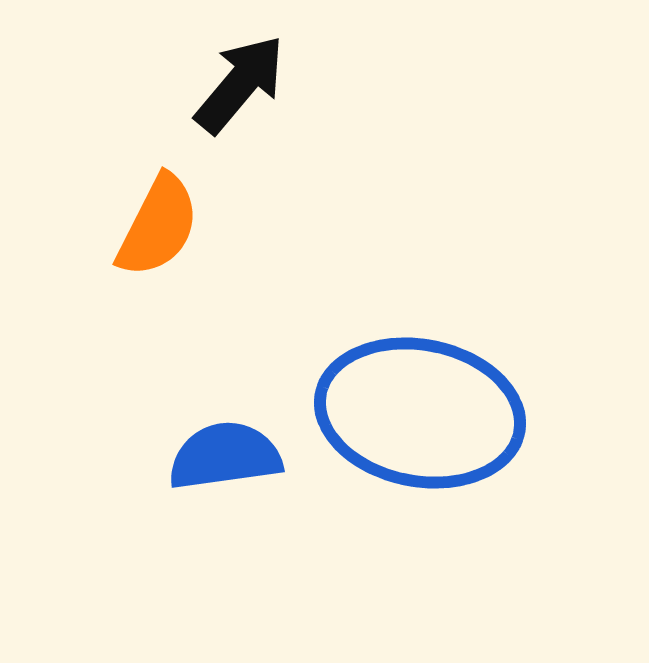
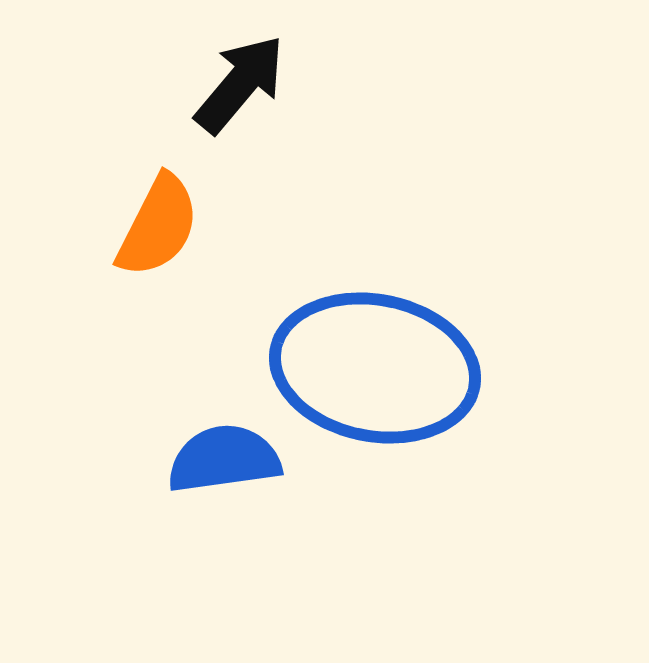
blue ellipse: moved 45 px left, 45 px up
blue semicircle: moved 1 px left, 3 px down
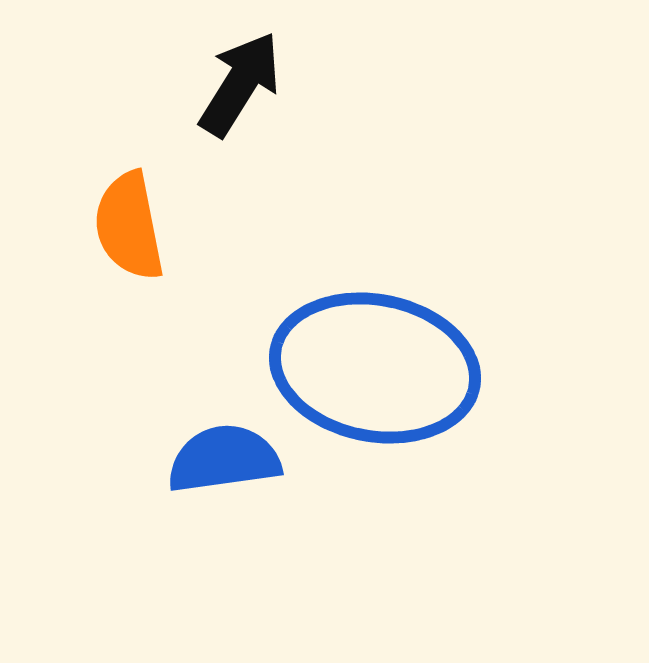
black arrow: rotated 8 degrees counterclockwise
orange semicircle: moved 29 px left; rotated 142 degrees clockwise
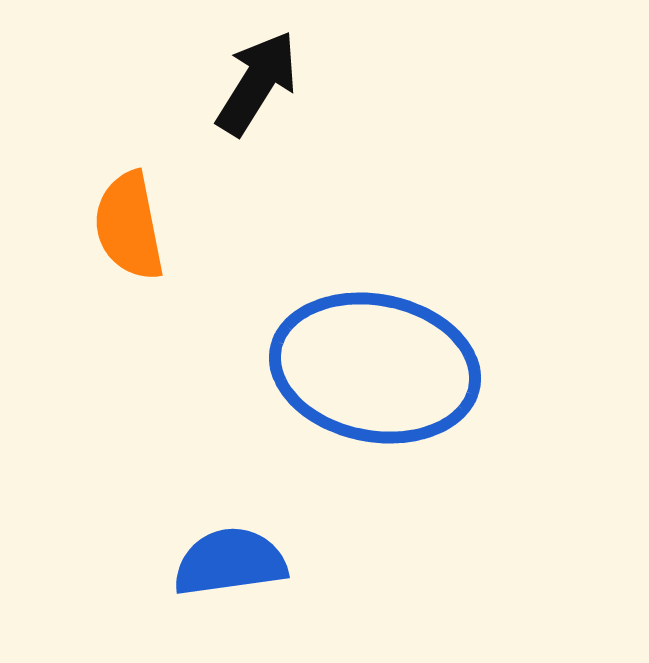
black arrow: moved 17 px right, 1 px up
blue semicircle: moved 6 px right, 103 px down
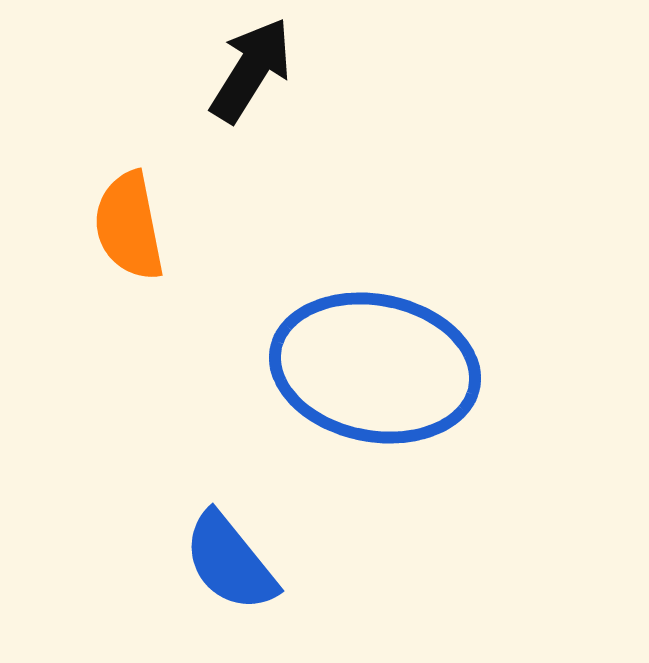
black arrow: moved 6 px left, 13 px up
blue semicircle: rotated 121 degrees counterclockwise
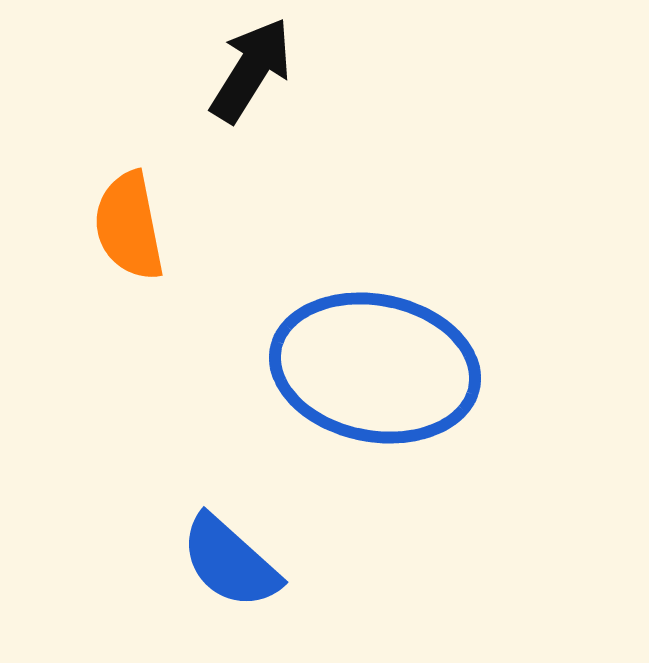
blue semicircle: rotated 9 degrees counterclockwise
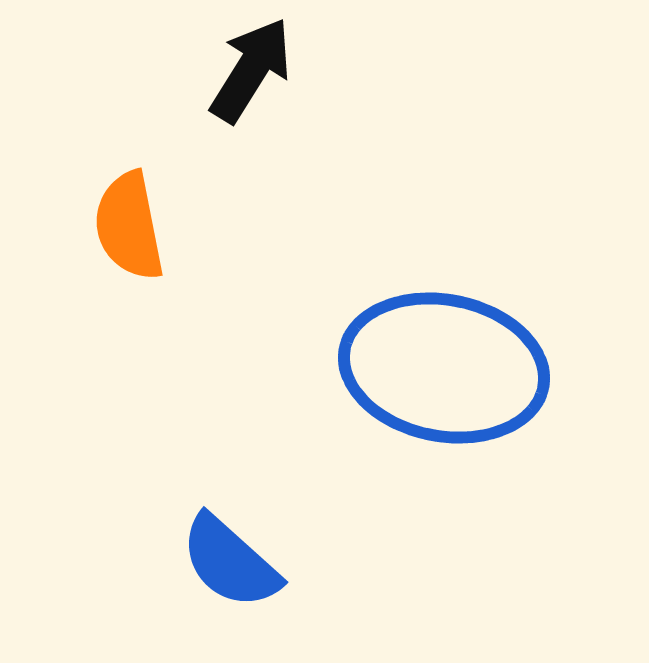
blue ellipse: moved 69 px right
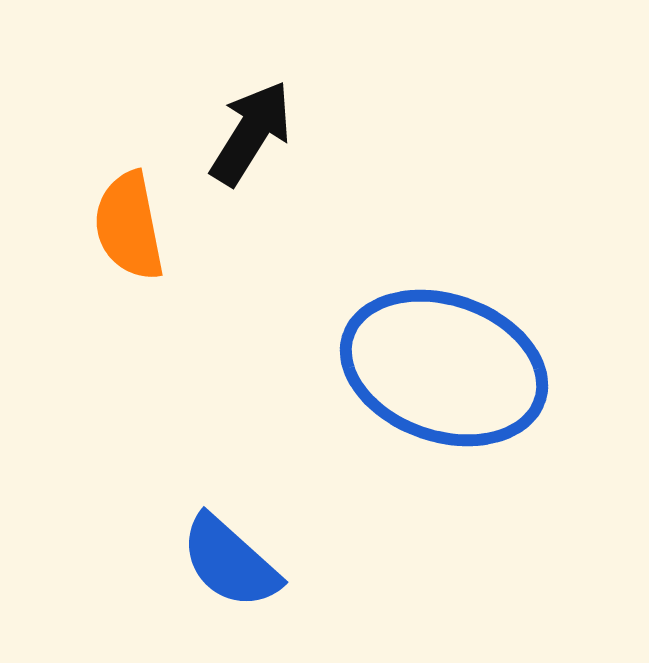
black arrow: moved 63 px down
blue ellipse: rotated 8 degrees clockwise
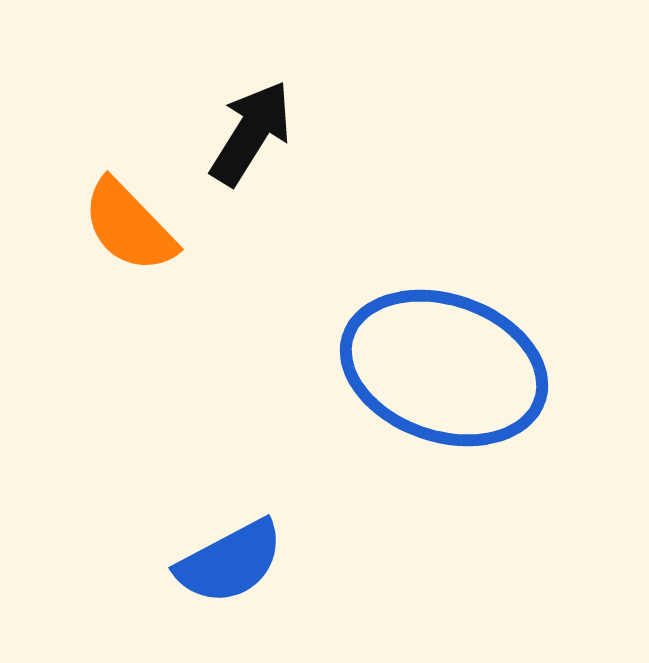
orange semicircle: rotated 33 degrees counterclockwise
blue semicircle: rotated 70 degrees counterclockwise
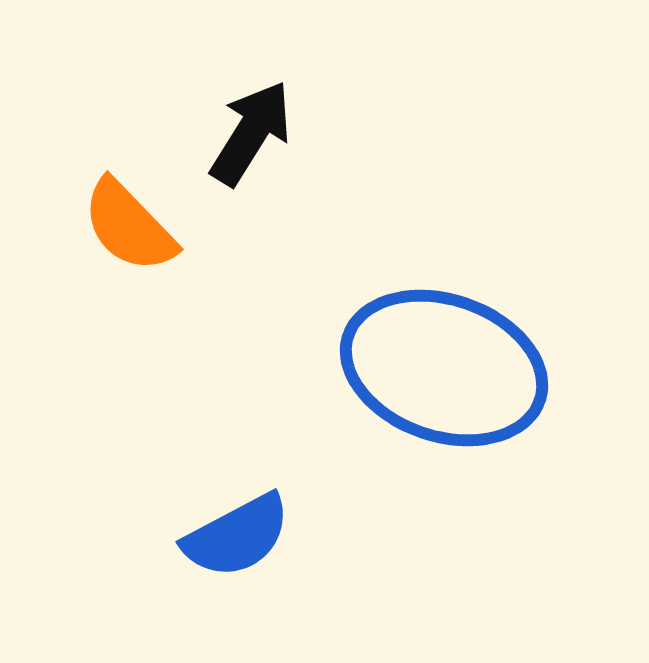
blue semicircle: moved 7 px right, 26 px up
